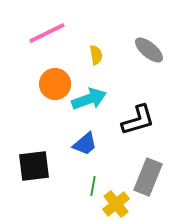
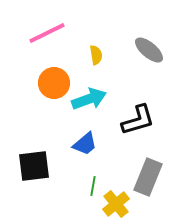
orange circle: moved 1 px left, 1 px up
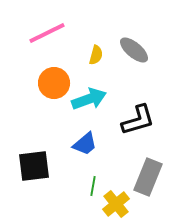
gray ellipse: moved 15 px left
yellow semicircle: rotated 24 degrees clockwise
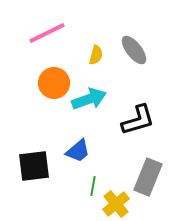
gray ellipse: rotated 12 degrees clockwise
blue trapezoid: moved 7 px left, 7 px down
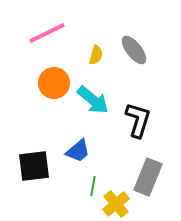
cyan arrow: moved 4 px right, 1 px down; rotated 60 degrees clockwise
black L-shape: rotated 57 degrees counterclockwise
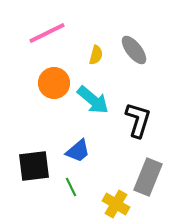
green line: moved 22 px left, 1 px down; rotated 36 degrees counterclockwise
yellow cross: rotated 20 degrees counterclockwise
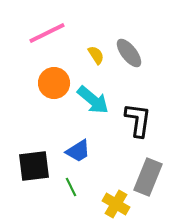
gray ellipse: moved 5 px left, 3 px down
yellow semicircle: rotated 48 degrees counterclockwise
black L-shape: rotated 9 degrees counterclockwise
blue trapezoid: rotated 8 degrees clockwise
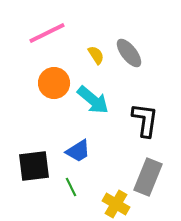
black L-shape: moved 7 px right
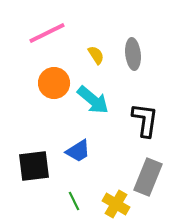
gray ellipse: moved 4 px right, 1 px down; rotated 32 degrees clockwise
green line: moved 3 px right, 14 px down
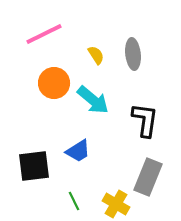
pink line: moved 3 px left, 1 px down
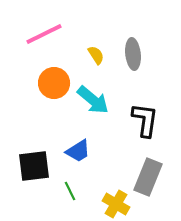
green line: moved 4 px left, 10 px up
